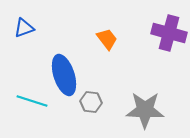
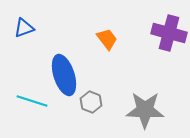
gray hexagon: rotated 15 degrees clockwise
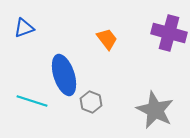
gray star: moved 10 px right; rotated 24 degrees clockwise
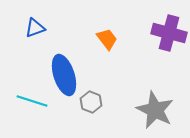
blue triangle: moved 11 px right
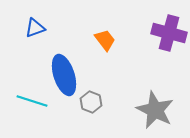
orange trapezoid: moved 2 px left, 1 px down
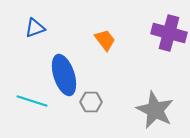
gray hexagon: rotated 20 degrees counterclockwise
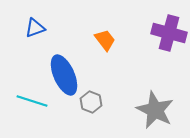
blue ellipse: rotated 6 degrees counterclockwise
gray hexagon: rotated 20 degrees clockwise
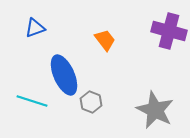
purple cross: moved 2 px up
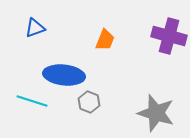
purple cross: moved 5 px down
orange trapezoid: rotated 60 degrees clockwise
blue ellipse: rotated 60 degrees counterclockwise
gray hexagon: moved 2 px left
gray star: moved 1 px right, 3 px down; rotated 9 degrees counterclockwise
